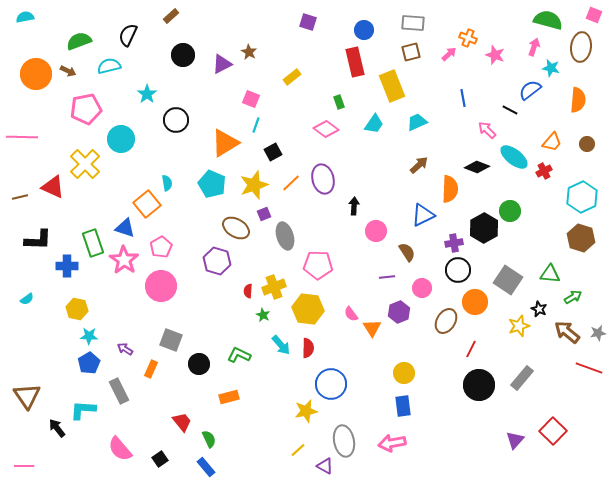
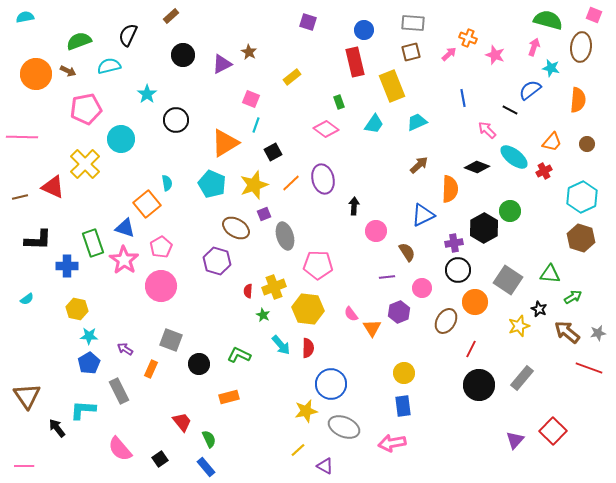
gray ellipse at (344, 441): moved 14 px up; rotated 56 degrees counterclockwise
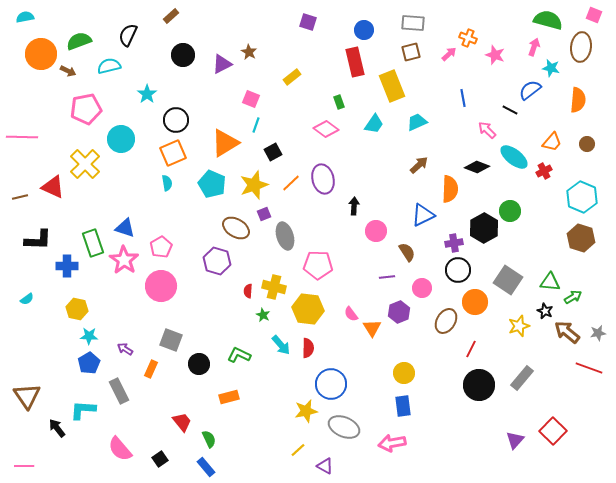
orange circle at (36, 74): moved 5 px right, 20 px up
cyan hexagon at (582, 197): rotated 12 degrees counterclockwise
orange square at (147, 204): moved 26 px right, 51 px up; rotated 16 degrees clockwise
green triangle at (550, 274): moved 8 px down
yellow cross at (274, 287): rotated 35 degrees clockwise
black star at (539, 309): moved 6 px right, 2 px down
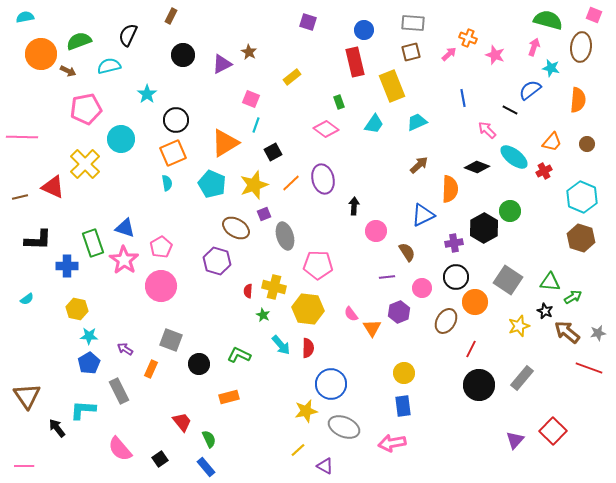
brown rectangle at (171, 16): rotated 21 degrees counterclockwise
black circle at (458, 270): moved 2 px left, 7 px down
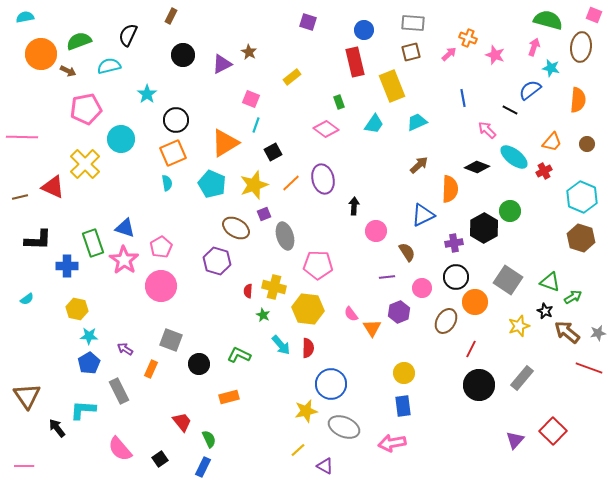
green triangle at (550, 282): rotated 15 degrees clockwise
blue rectangle at (206, 467): moved 3 px left; rotated 66 degrees clockwise
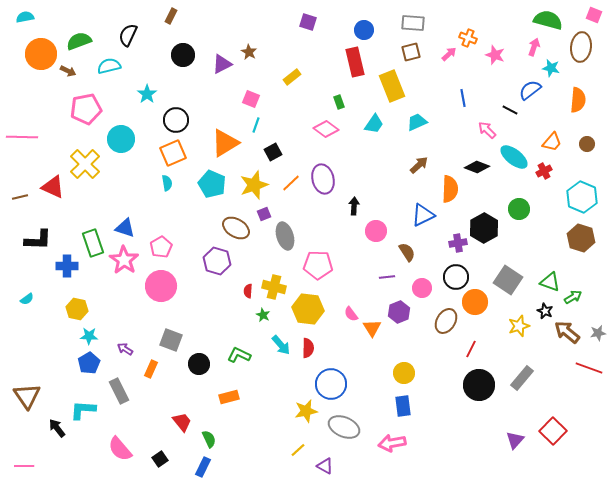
green circle at (510, 211): moved 9 px right, 2 px up
purple cross at (454, 243): moved 4 px right
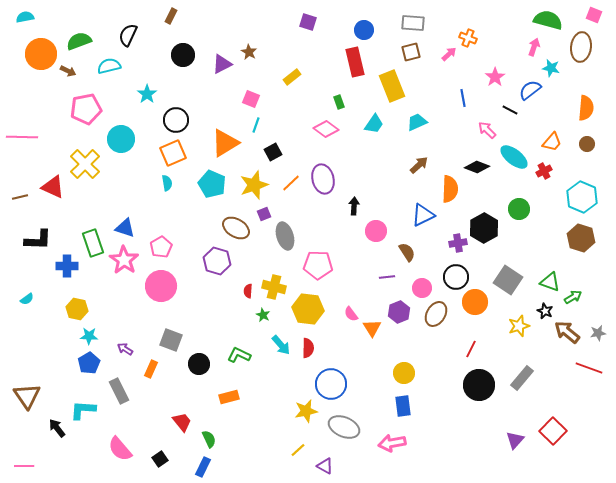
pink star at (495, 55): moved 22 px down; rotated 18 degrees clockwise
orange semicircle at (578, 100): moved 8 px right, 8 px down
brown ellipse at (446, 321): moved 10 px left, 7 px up
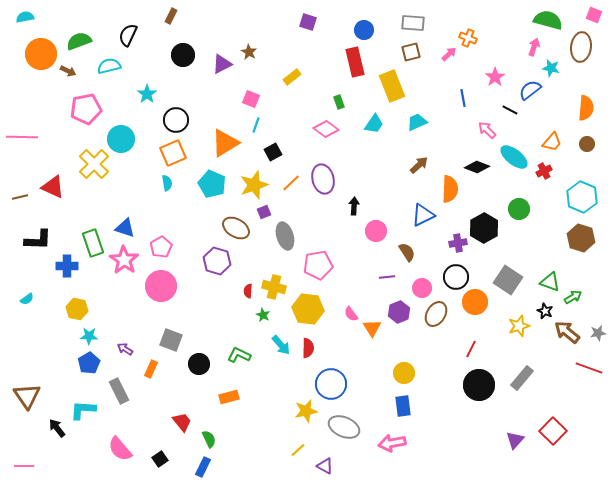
yellow cross at (85, 164): moved 9 px right
purple square at (264, 214): moved 2 px up
pink pentagon at (318, 265): rotated 12 degrees counterclockwise
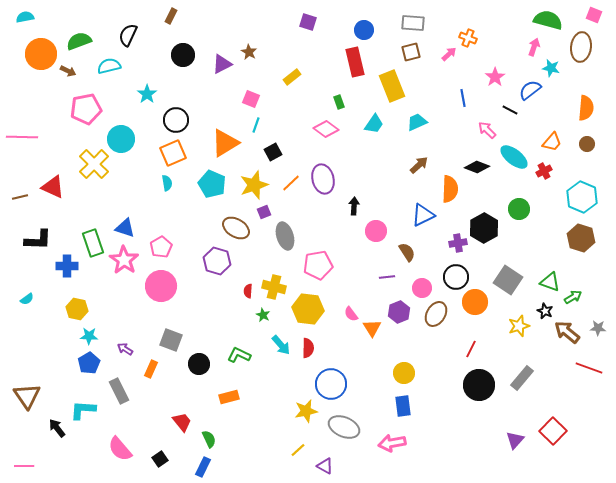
gray star at (598, 333): moved 5 px up; rotated 14 degrees clockwise
